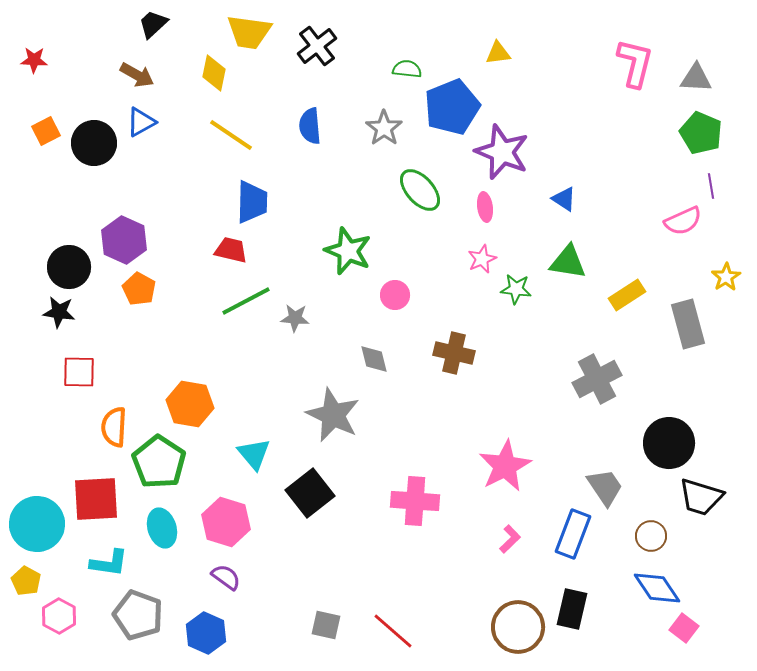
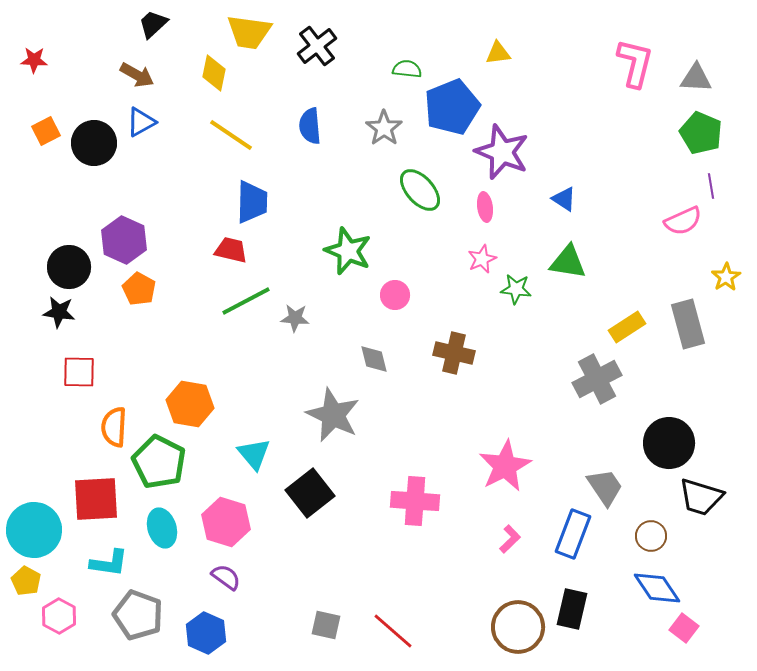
yellow rectangle at (627, 295): moved 32 px down
green pentagon at (159, 462): rotated 6 degrees counterclockwise
cyan circle at (37, 524): moved 3 px left, 6 px down
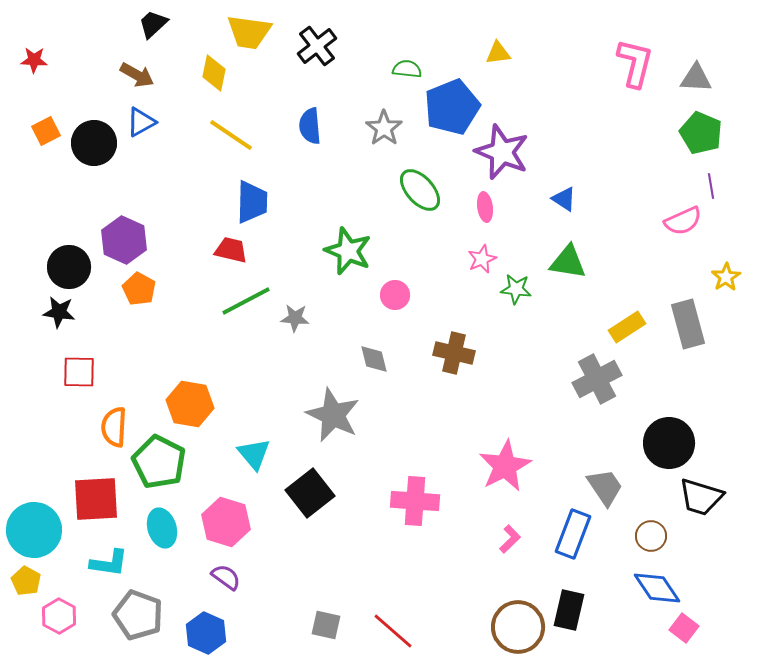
black rectangle at (572, 609): moved 3 px left, 1 px down
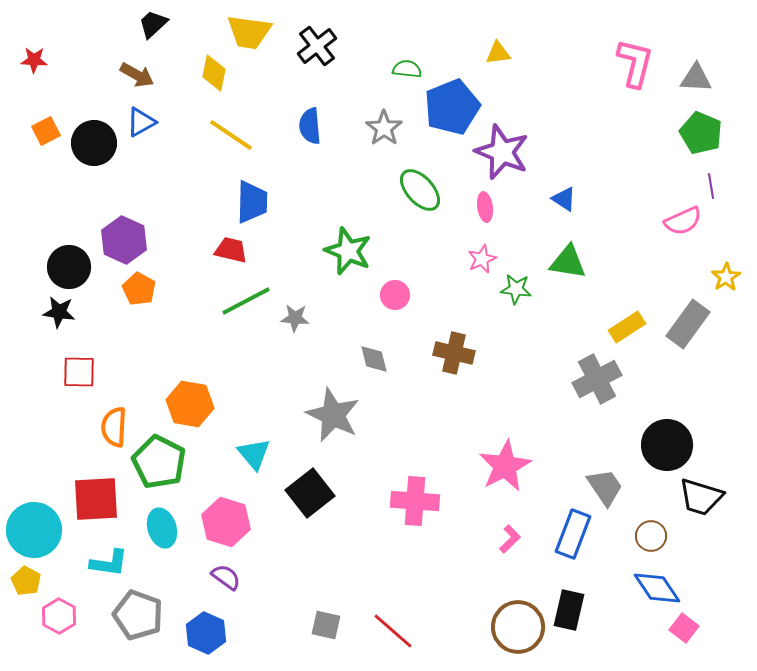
gray rectangle at (688, 324): rotated 51 degrees clockwise
black circle at (669, 443): moved 2 px left, 2 px down
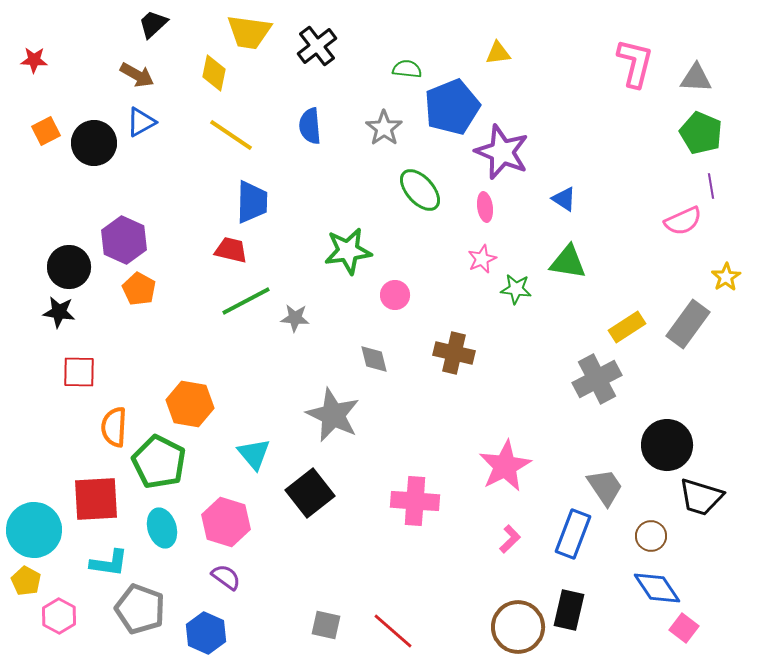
green star at (348, 251): rotated 30 degrees counterclockwise
gray pentagon at (138, 615): moved 2 px right, 6 px up
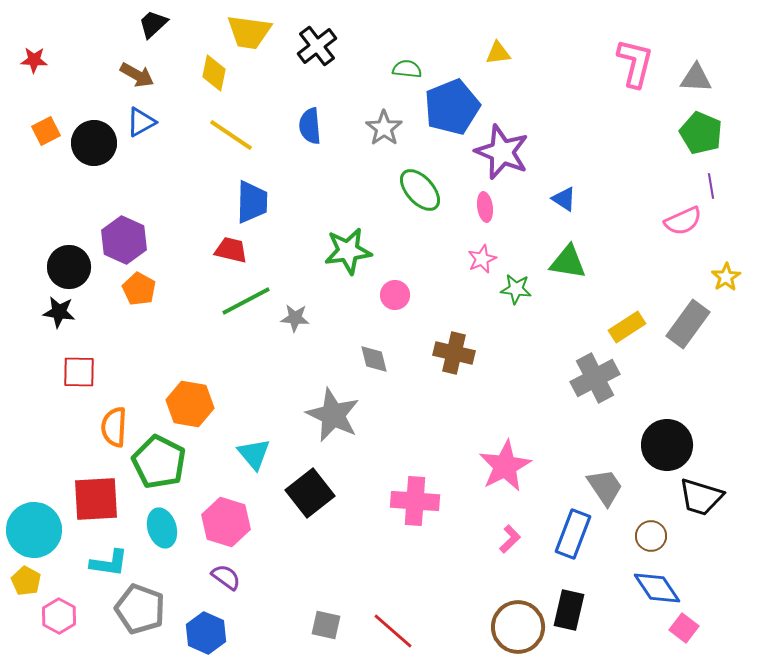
gray cross at (597, 379): moved 2 px left, 1 px up
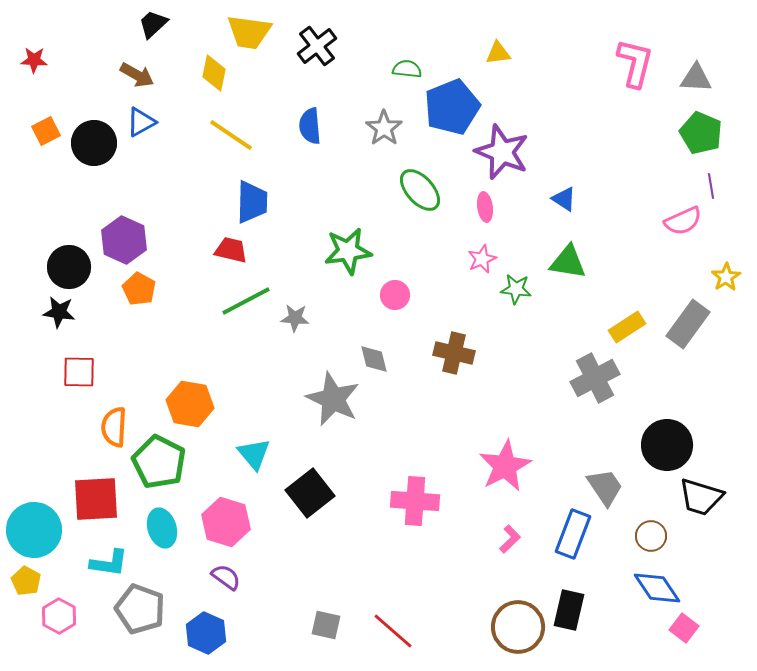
gray star at (333, 415): moved 16 px up
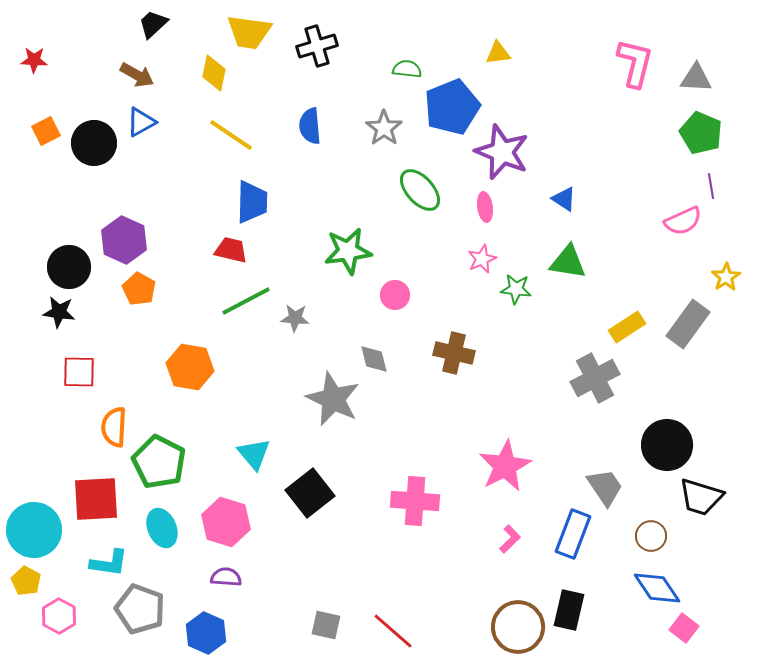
black cross at (317, 46): rotated 21 degrees clockwise
orange hexagon at (190, 404): moved 37 px up
cyan ellipse at (162, 528): rotated 6 degrees counterclockwise
purple semicircle at (226, 577): rotated 32 degrees counterclockwise
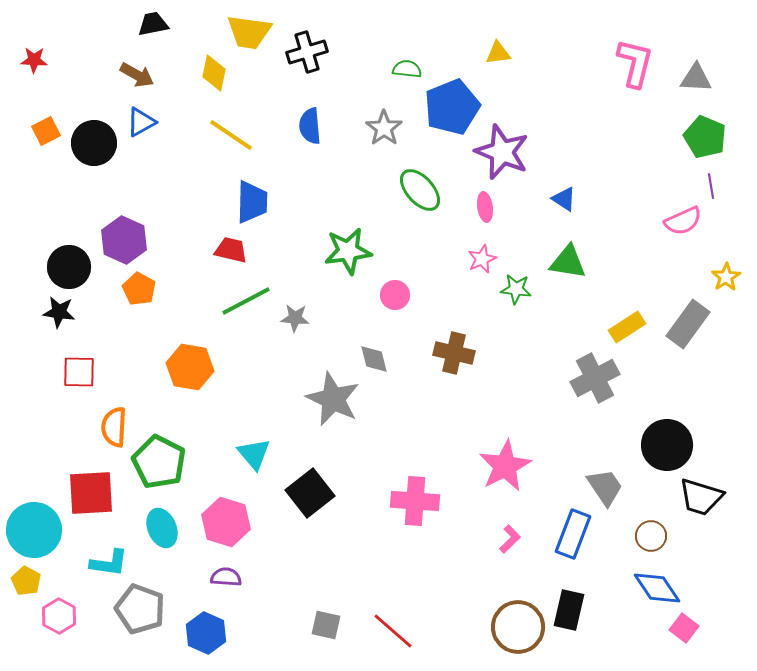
black trapezoid at (153, 24): rotated 32 degrees clockwise
black cross at (317, 46): moved 10 px left, 6 px down
green pentagon at (701, 133): moved 4 px right, 4 px down
red square at (96, 499): moved 5 px left, 6 px up
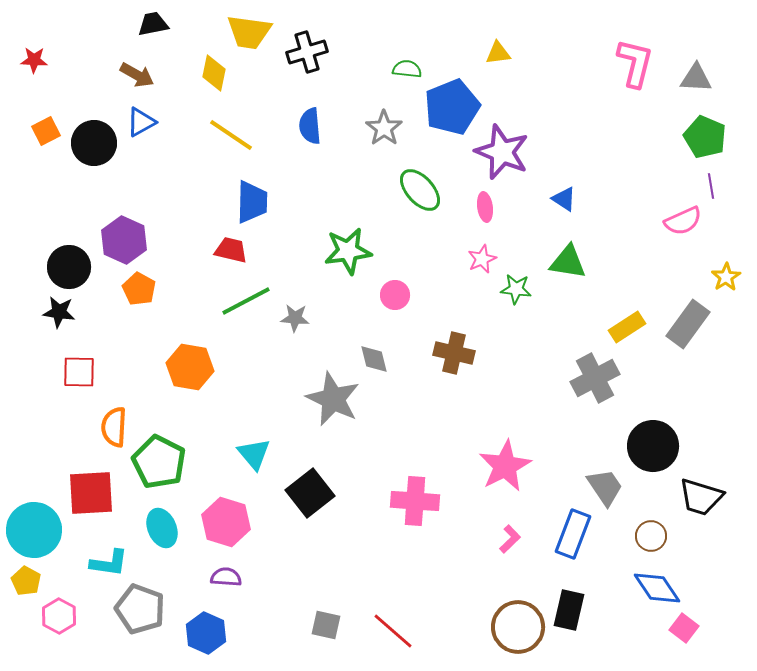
black circle at (667, 445): moved 14 px left, 1 px down
